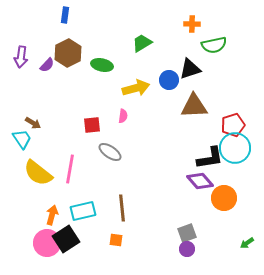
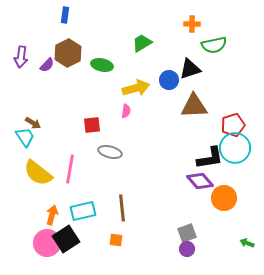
pink semicircle: moved 3 px right, 5 px up
cyan trapezoid: moved 3 px right, 2 px up
gray ellipse: rotated 20 degrees counterclockwise
green arrow: rotated 56 degrees clockwise
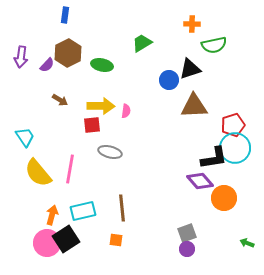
yellow arrow: moved 35 px left, 18 px down; rotated 16 degrees clockwise
brown arrow: moved 27 px right, 23 px up
black L-shape: moved 4 px right
yellow semicircle: rotated 12 degrees clockwise
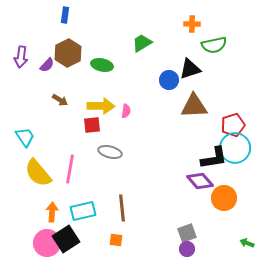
orange arrow: moved 3 px up; rotated 12 degrees counterclockwise
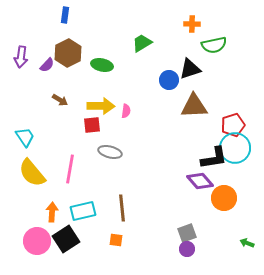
yellow semicircle: moved 6 px left
pink circle: moved 10 px left, 2 px up
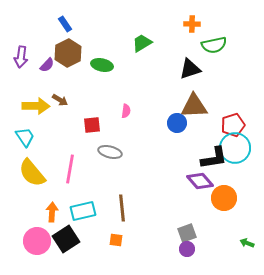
blue rectangle: moved 9 px down; rotated 42 degrees counterclockwise
blue circle: moved 8 px right, 43 px down
yellow arrow: moved 65 px left
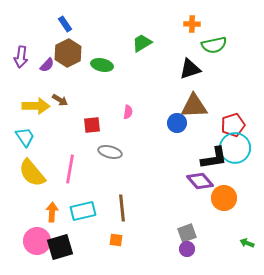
pink semicircle: moved 2 px right, 1 px down
black square: moved 6 px left, 8 px down; rotated 16 degrees clockwise
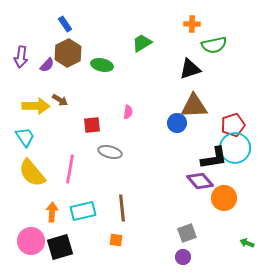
pink circle: moved 6 px left
purple circle: moved 4 px left, 8 px down
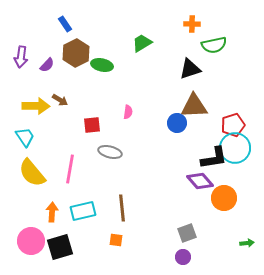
brown hexagon: moved 8 px right
green arrow: rotated 152 degrees clockwise
